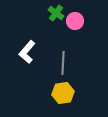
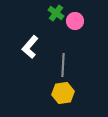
white L-shape: moved 3 px right, 5 px up
gray line: moved 2 px down
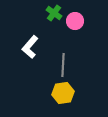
green cross: moved 2 px left
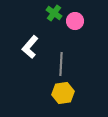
gray line: moved 2 px left, 1 px up
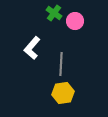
white L-shape: moved 2 px right, 1 px down
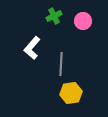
green cross: moved 3 px down; rotated 28 degrees clockwise
pink circle: moved 8 px right
yellow hexagon: moved 8 px right
